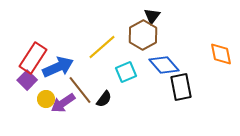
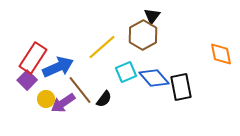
blue diamond: moved 10 px left, 13 px down
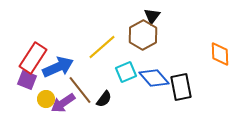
orange diamond: moved 1 px left; rotated 10 degrees clockwise
purple square: rotated 24 degrees counterclockwise
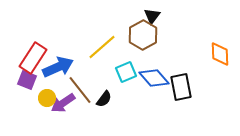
yellow circle: moved 1 px right, 1 px up
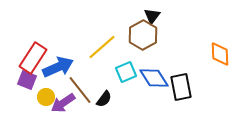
blue diamond: rotated 8 degrees clockwise
yellow circle: moved 1 px left, 1 px up
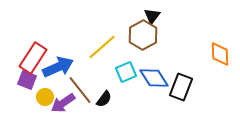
black rectangle: rotated 32 degrees clockwise
yellow circle: moved 1 px left
